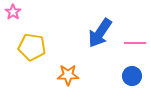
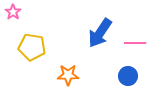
blue circle: moved 4 px left
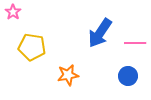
orange star: rotated 10 degrees counterclockwise
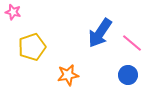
pink star: rotated 21 degrees counterclockwise
pink line: moved 3 px left; rotated 40 degrees clockwise
yellow pentagon: rotated 28 degrees counterclockwise
blue circle: moved 1 px up
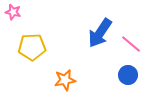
pink line: moved 1 px left, 1 px down
yellow pentagon: rotated 16 degrees clockwise
orange star: moved 3 px left, 5 px down
